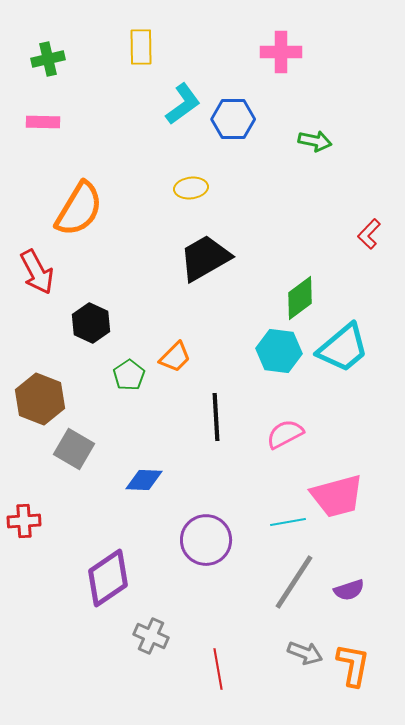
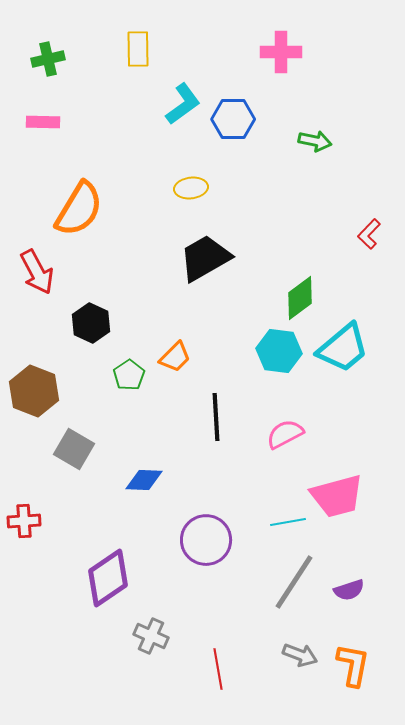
yellow rectangle: moved 3 px left, 2 px down
brown hexagon: moved 6 px left, 8 px up
gray arrow: moved 5 px left, 2 px down
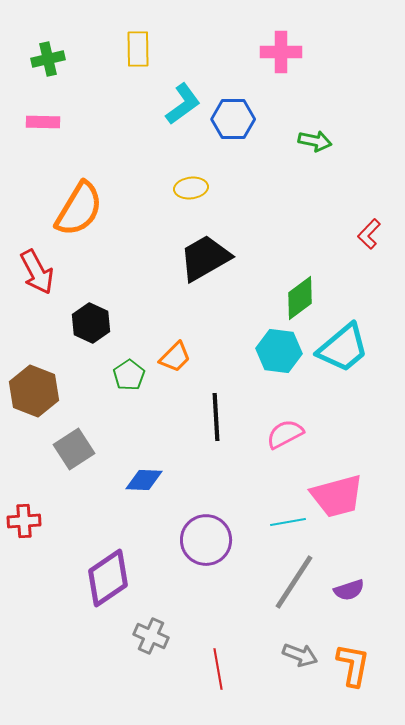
gray square: rotated 27 degrees clockwise
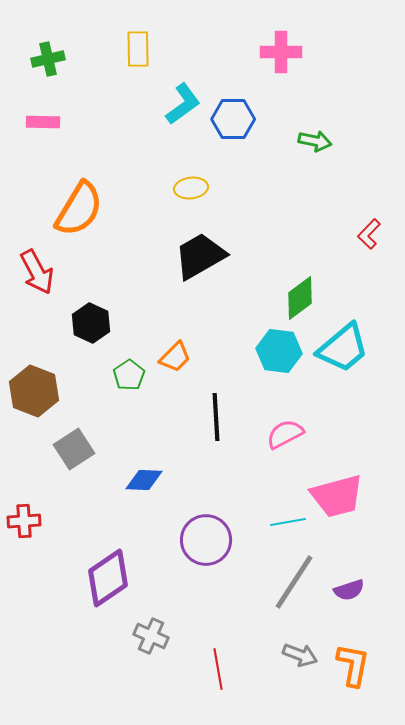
black trapezoid: moved 5 px left, 2 px up
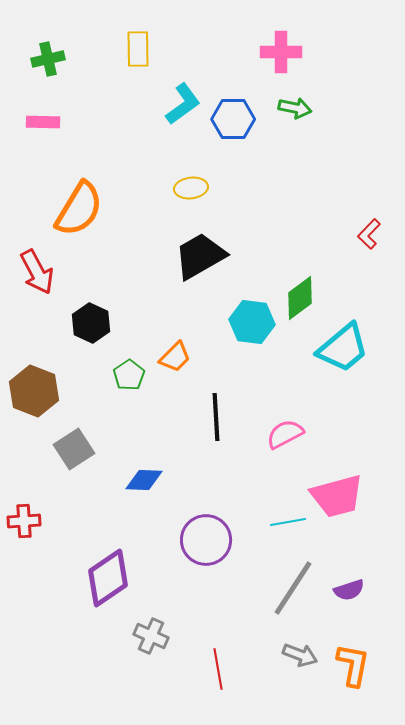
green arrow: moved 20 px left, 33 px up
cyan hexagon: moved 27 px left, 29 px up
gray line: moved 1 px left, 6 px down
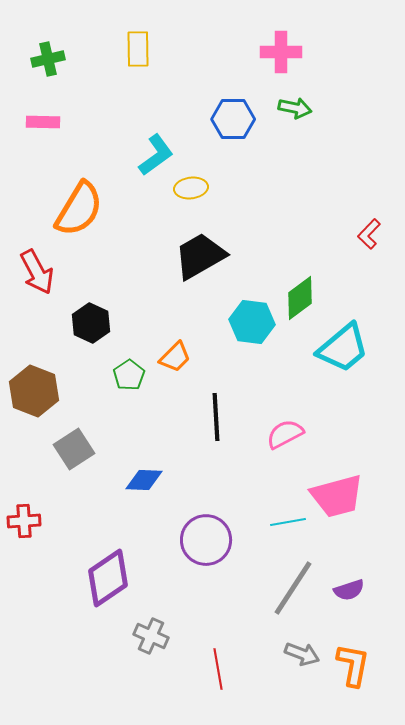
cyan L-shape: moved 27 px left, 51 px down
gray arrow: moved 2 px right, 1 px up
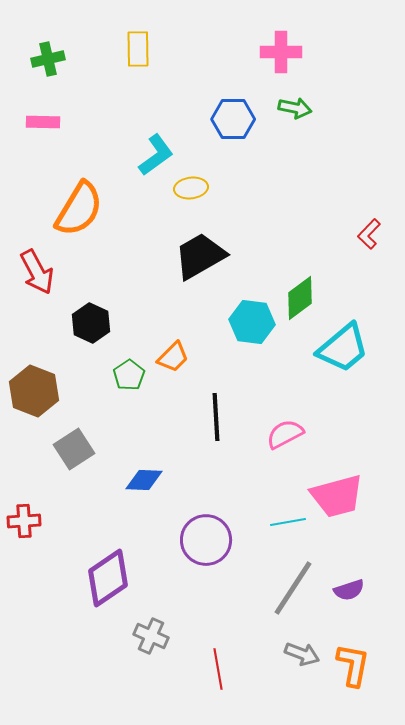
orange trapezoid: moved 2 px left
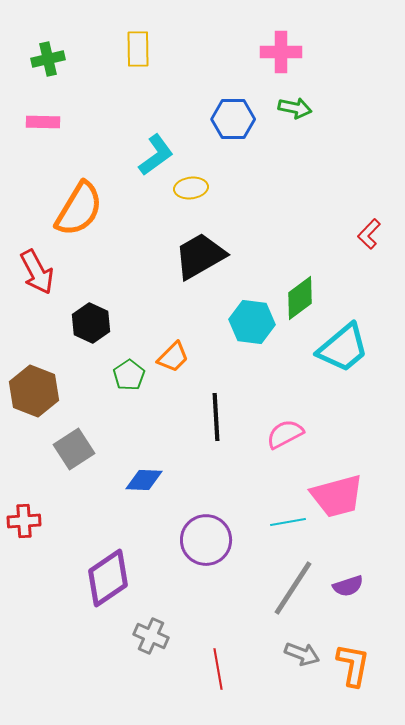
purple semicircle: moved 1 px left, 4 px up
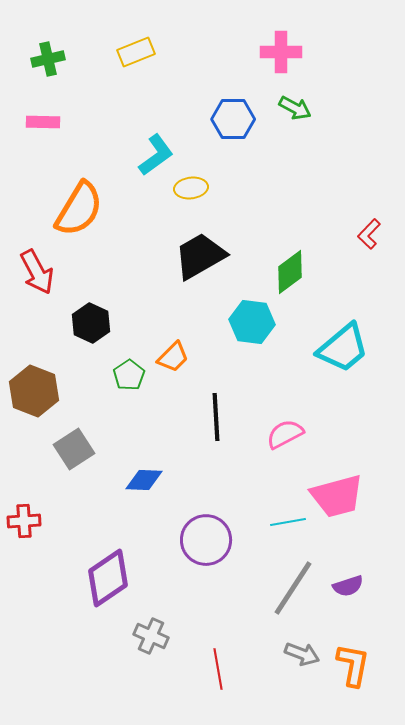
yellow rectangle: moved 2 px left, 3 px down; rotated 69 degrees clockwise
green arrow: rotated 16 degrees clockwise
green diamond: moved 10 px left, 26 px up
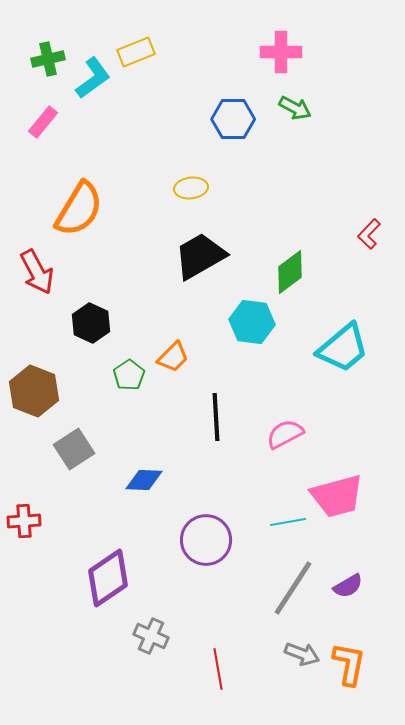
pink rectangle: rotated 52 degrees counterclockwise
cyan L-shape: moved 63 px left, 77 px up
purple semicircle: rotated 12 degrees counterclockwise
orange L-shape: moved 4 px left, 1 px up
